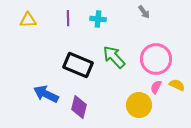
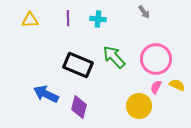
yellow triangle: moved 2 px right
yellow circle: moved 1 px down
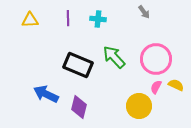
yellow semicircle: moved 1 px left
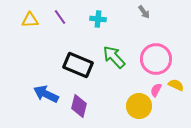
purple line: moved 8 px left, 1 px up; rotated 35 degrees counterclockwise
pink semicircle: moved 3 px down
purple diamond: moved 1 px up
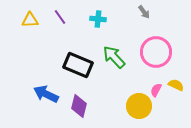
pink circle: moved 7 px up
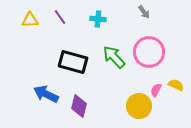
pink circle: moved 7 px left
black rectangle: moved 5 px left, 3 px up; rotated 8 degrees counterclockwise
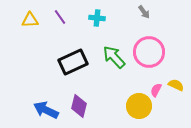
cyan cross: moved 1 px left, 1 px up
black rectangle: rotated 40 degrees counterclockwise
blue arrow: moved 16 px down
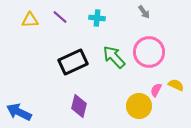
purple line: rotated 14 degrees counterclockwise
blue arrow: moved 27 px left, 2 px down
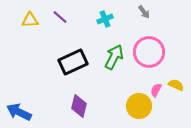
cyan cross: moved 8 px right, 1 px down; rotated 28 degrees counterclockwise
green arrow: rotated 70 degrees clockwise
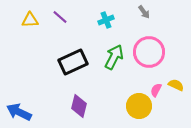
cyan cross: moved 1 px right, 1 px down
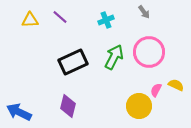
purple diamond: moved 11 px left
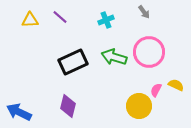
green arrow: rotated 100 degrees counterclockwise
